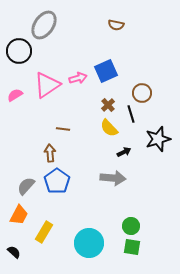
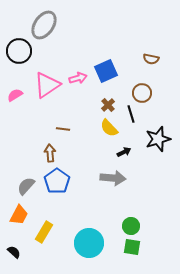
brown semicircle: moved 35 px right, 34 px down
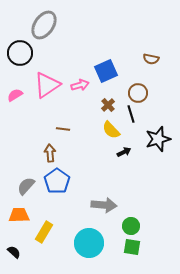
black circle: moved 1 px right, 2 px down
pink arrow: moved 2 px right, 7 px down
brown circle: moved 4 px left
yellow semicircle: moved 2 px right, 2 px down
gray arrow: moved 9 px left, 27 px down
orange trapezoid: rotated 120 degrees counterclockwise
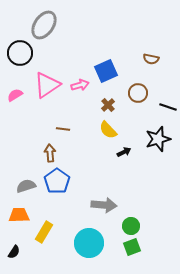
black line: moved 37 px right, 7 px up; rotated 54 degrees counterclockwise
yellow semicircle: moved 3 px left
gray semicircle: rotated 30 degrees clockwise
green square: rotated 30 degrees counterclockwise
black semicircle: rotated 80 degrees clockwise
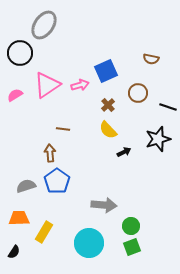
orange trapezoid: moved 3 px down
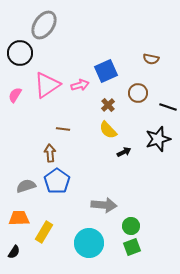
pink semicircle: rotated 28 degrees counterclockwise
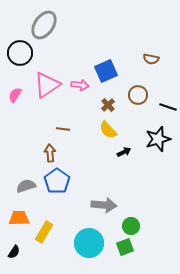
pink arrow: rotated 24 degrees clockwise
brown circle: moved 2 px down
green square: moved 7 px left
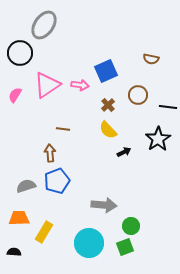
black line: rotated 12 degrees counterclockwise
black star: rotated 15 degrees counterclockwise
blue pentagon: rotated 15 degrees clockwise
black semicircle: rotated 120 degrees counterclockwise
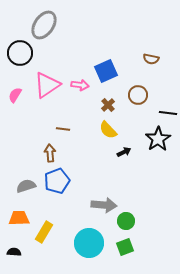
black line: moved 6 px down
green circle: moved 5 px left, 5 px up
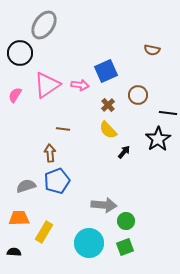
brown semicircle: moved 1 px right, 9 px up
black arrow: rotated 24 degrees counterclockwise
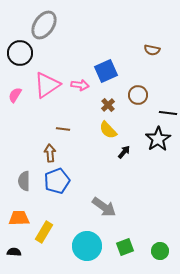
gray semicircle: moved 2 px left, 5 px up; rotated 72 degrees counterclockwise
gray arrow: moved 2 px down; rotated 30 degrees clockwise
green circle: moved 34 px right, 30 px down
cyan circle: moved 2 px left, 3 px down
